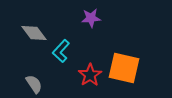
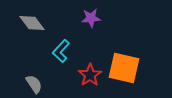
gray diamond: moved 2 px left, 10 px up
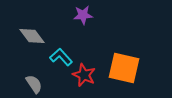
purple star: moved 8 px left, 3 px up
gray diamond: moved 13 px down
cyan L-shape: moved 6 px down; rotated 95 degrees clockwise
red star: moved 6 px left; rotated 15 degrees counterclockwise
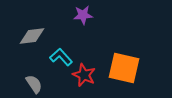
gray diamond: rotated 60 degrees counterclockwise
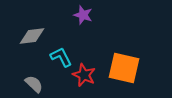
purple star: rotated 24 degrees clockwise
cyan L-shape: rotated 15 degrees clockwise
gray semicircle: rotated 12 degrees counterclockwise
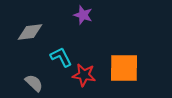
gray diamond: moved 2 px left, 4 px up
orange square: rotated 12 degrees counterclockwise
red star: rotated 15 degrees counterclockwise
gray semicircle: moved 1 px up
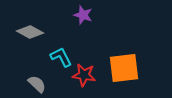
gray diamond: rotated 36 degrees clockwise
orange square: rotated 8 degrees counterclockwise
gray semicircle: moved 3 px right, 1 px down
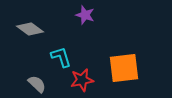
purple star: moved 2 px right
gray diamond: moved 3 px up; rotated 8 degrees clockwise
cyan L-shape: rotated 10 degrees clockwise
red star: moved 2 px left, 5 px down; rotated 20 degrees counterclockwise
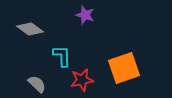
cyan L-shape: moved 1 px right, 1 px up; rotated 15 degrees clockwise
orange square: rotated 12 degrees counterclockwise
